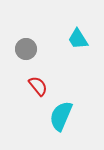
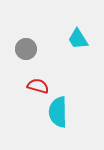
red semicircle: rotated 35 degrees counterclockwise
cyan semicircle: moved 3 px left, 4 px up; rotated 24 degrees counterclockwise
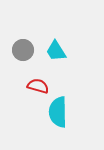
cyan trapezoid: moved 22 px left, 12 px down
gray circle: moved 3 px left, 1 px down
